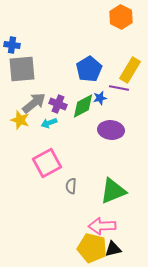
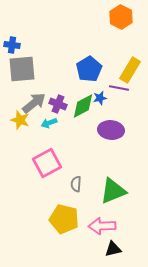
gray semicircle: moved 5 px right, 2 px up
yellow pentagon: moved 28 px left, 29 px up
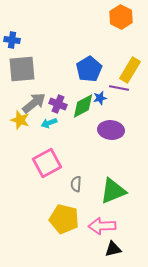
blue cross: moved 5 px up
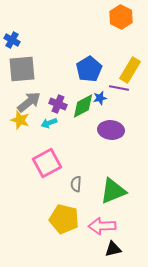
blue cross: rotated 21 degrees clockwise
gray arrow: moved 5 px left, 1 px up
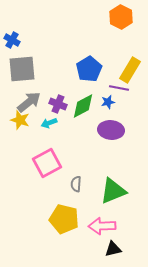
blue star: moved 8 px right, 4 px down
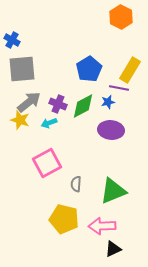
black triangle: rotated 12 degrees counterclockwise
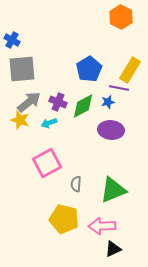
purple cross: moved 2 px up
green triangle: moved 1 px up
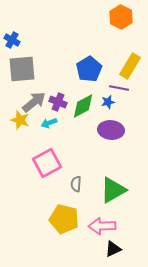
yellow rectangle: moved 4 px up
gray arrow: moved 5 px right
green triangle: rotated 8 degrees counterclockwise
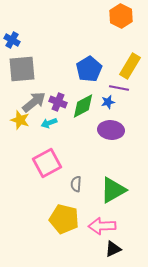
orange hexagon: moved 1 px up
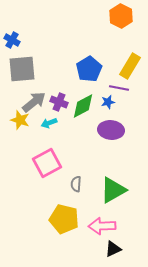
purple cross: moved 1 px right
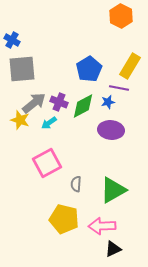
gray arrow: moved 1 px down
cyan arrow: rotated 14 degrees counterclockwise
